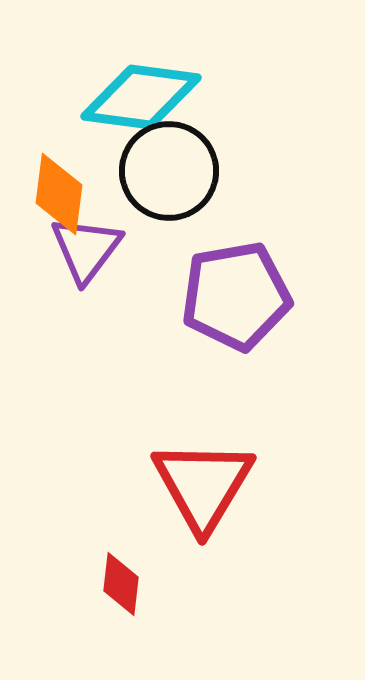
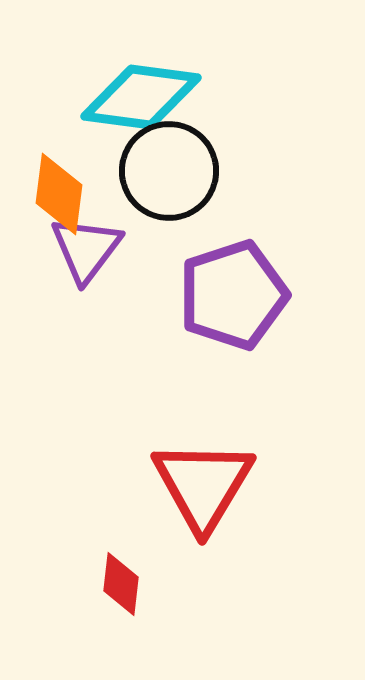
purple pentagon: moved 3 px left, 1 px up; rotated 8 degrees counterclockwise
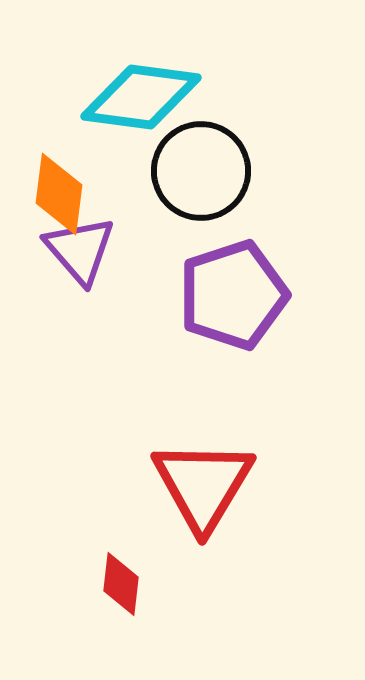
black circle: moved 32 px right
purple triangle: moved 6 px left, 1 px down; rotated 18 degrees counterclockwise
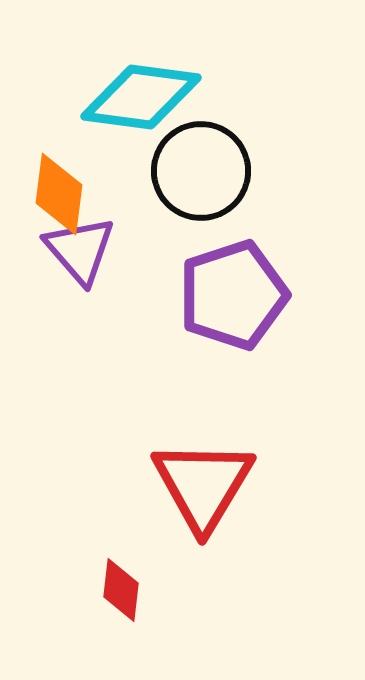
red diamond: moved 6 px down
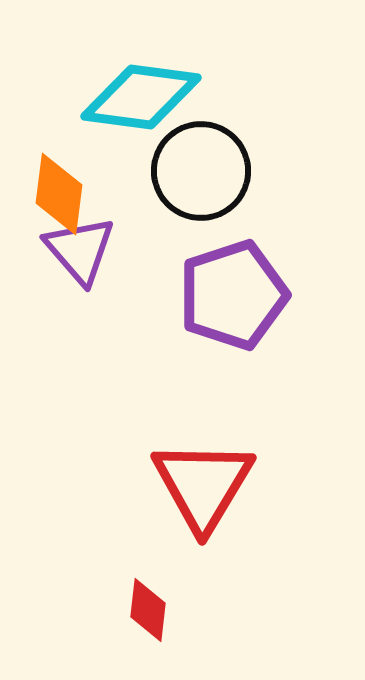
red diamond: moved 27 px right, 20 px down
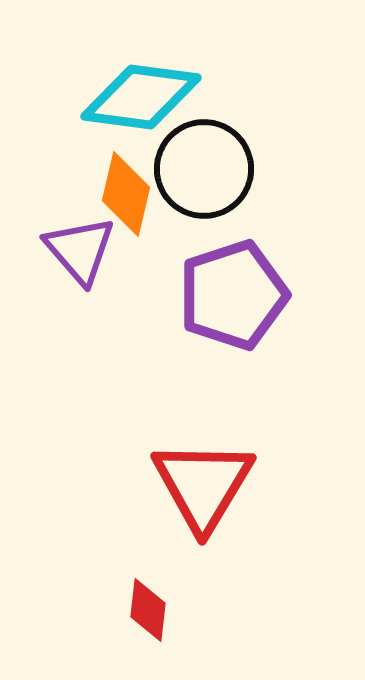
black circle: moved 3 px right, 2 px up
orange diamond: moved 67 px right; rotated 6 degrees clockwise
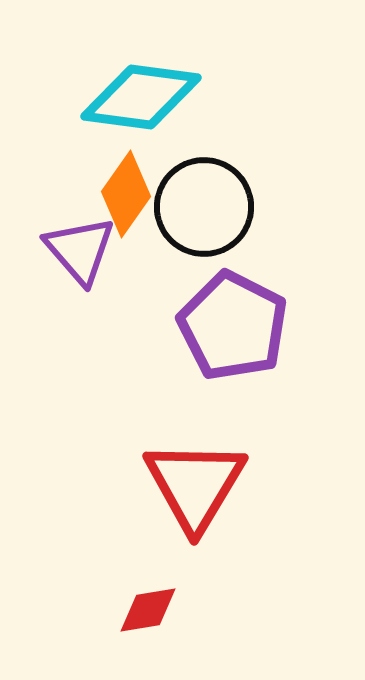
black circle: moved 38 px down
orange diamond: rotated 22 degrees clockwise
purple pentagon: moved 31 px down; rotated 27 degrees counterclockwise
red triangle: moved 8 px left
red diamond: rotated 74 degrees clockwise
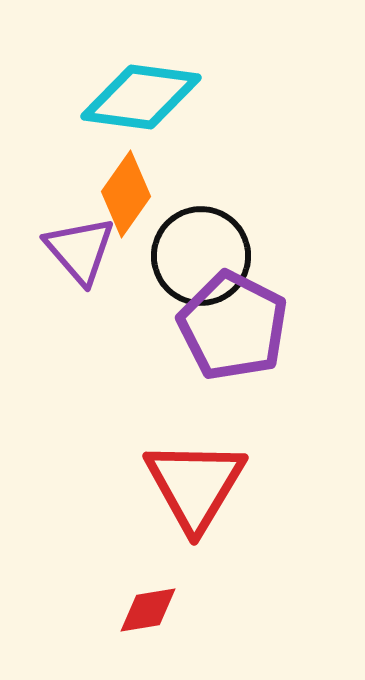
black circle: moved 3 px left, 49 px down
